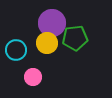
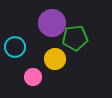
yellow circle: moved 8 px right, 16 px down
cyan circle: moved 1 px left, 3 px up
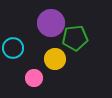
purple circle: moved 1 px left
cyan circle: moved 2 px left, 1 px down
pink circle: moved 1 px right, 1 px down
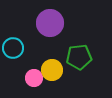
purple circle: moved 1 px left
green pentagon: moved 4 px right, 19 px down
yellow circle: moved 3 px left, 11 px down
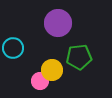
purple circle: moved 8 px right
pink circle: moved 6 px right, 3 px down
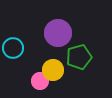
purple circle: moved 10 px down
green pentagon: rotated 10 degrees counterclockwise
yellow circle: moved 1 px right
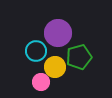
cyan circle: moved 23 px right, 3 px down
yellow circle: moved 2 px right, 3 px up
pink circle: moved 1 px right, 1 px down
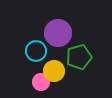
yellow circle: moved 1 px left, 4 px down
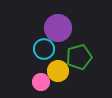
purple circle: moved 5 px up
cyan circle: moved 8 px right, 2 px up
yellow circle: moved 4 px right
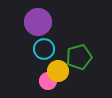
purple circle: moved 20 px left, 6 px up
pink circle: moved 7 px right, 1 px up
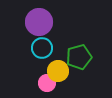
purple circle: moved 1 px right
cyan circle: moved 2 px left, 1 px up
pink circle: moved 1 px left, 2 px down
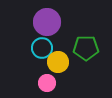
purple circle: moved 8 px right
green pentagon: moved 7 px right, 9 px up; rotated 15 degrees clockwise
yellow circle: moved 9 px up
